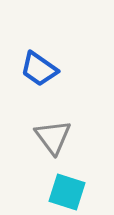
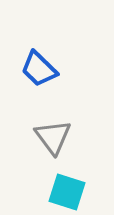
blue trapezoid: rotated 9 degrees clockwise
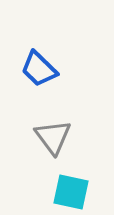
cyan square: moved 4 px right; rotated 6 degrees counterclockwise
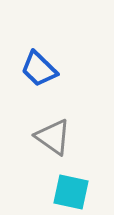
gray triangle: rotated 18 degrees counterclockwise
